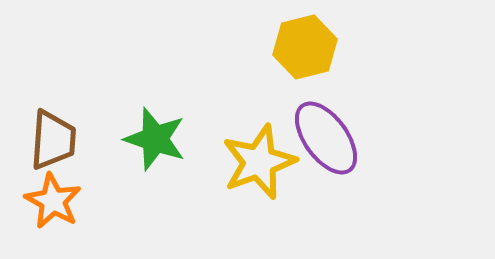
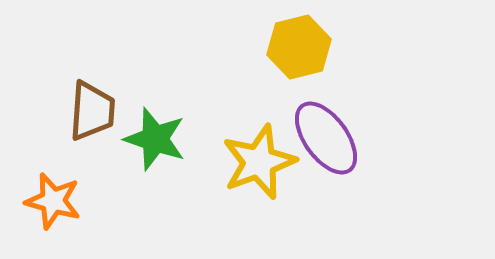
yellow hexagon: moved 6 px left
brown trapezoid: moved 39 px right, 29 px up
orange star: rotated 14 degrees counterclockwise
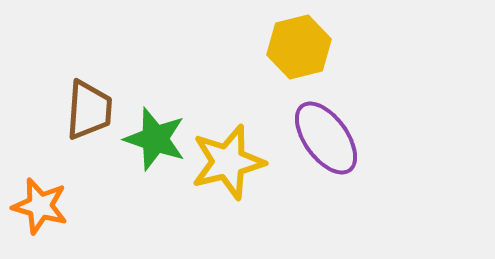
brown trapezoid: moved 3 px left, 1 px up
yellow star: moved 31 px left; rotated 6 degrees clockwise
orange star: moved 13 px left, 5 px down
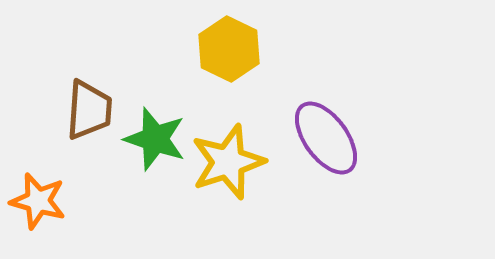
yellow hexagon: moved 70 px left, 2 px down; rotated 20 degrees counterclockwise
yellow star: rotated 4 degrees counterclockwise
orange star: moved 2 px left, 5 px up
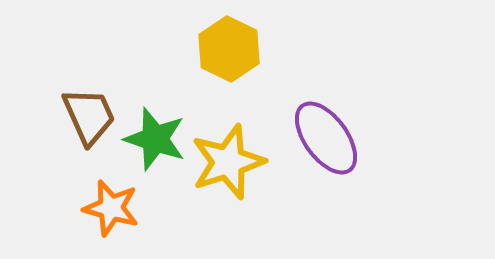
brown trapezoid: moved 6 px down; rotated 28 degrees counterclockwise
orange star: moved 73 px right, 7 px down
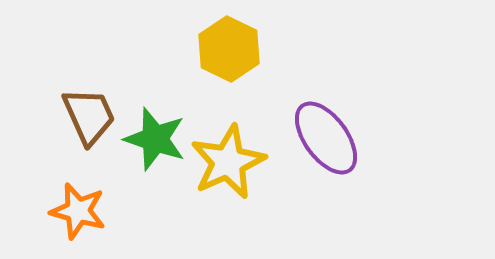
yellow star: rotated 6 degrees counterclockwise
orange star: moved 33 px left, 3 px down
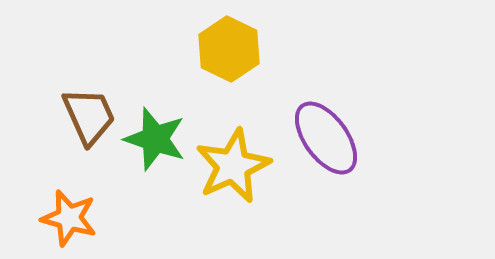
yellow star: moved 5 px right, 4 px down
orange star: moved 9 px left, 7 px down
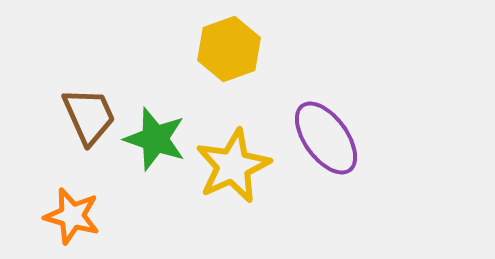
yellow hexagon: rotated 14 degrees clockwise
orange star: moved 3 px right, 2 px up
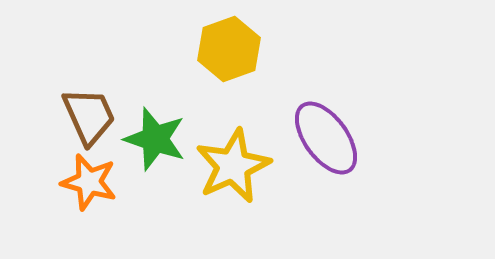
orange star: moved 17 px right, 34 px up
